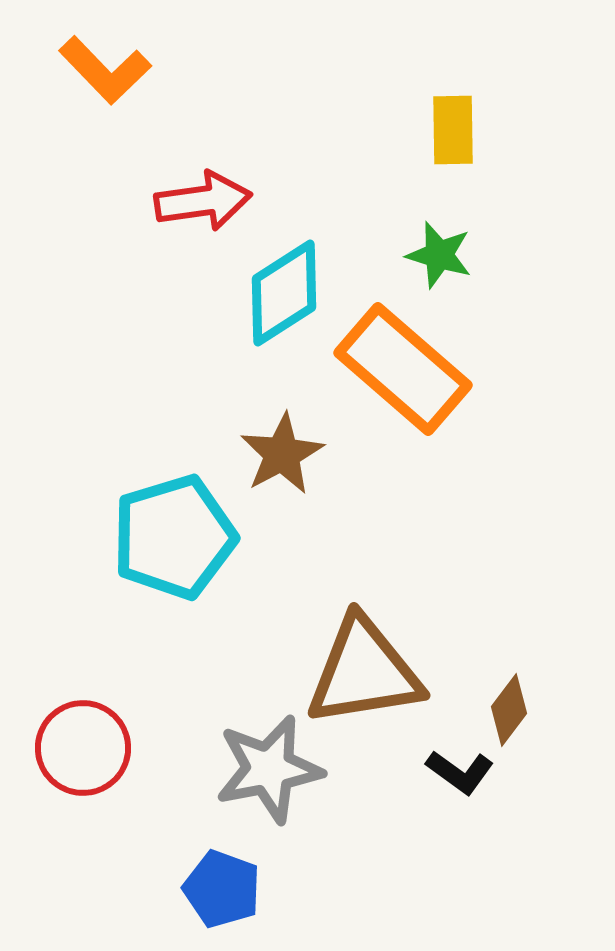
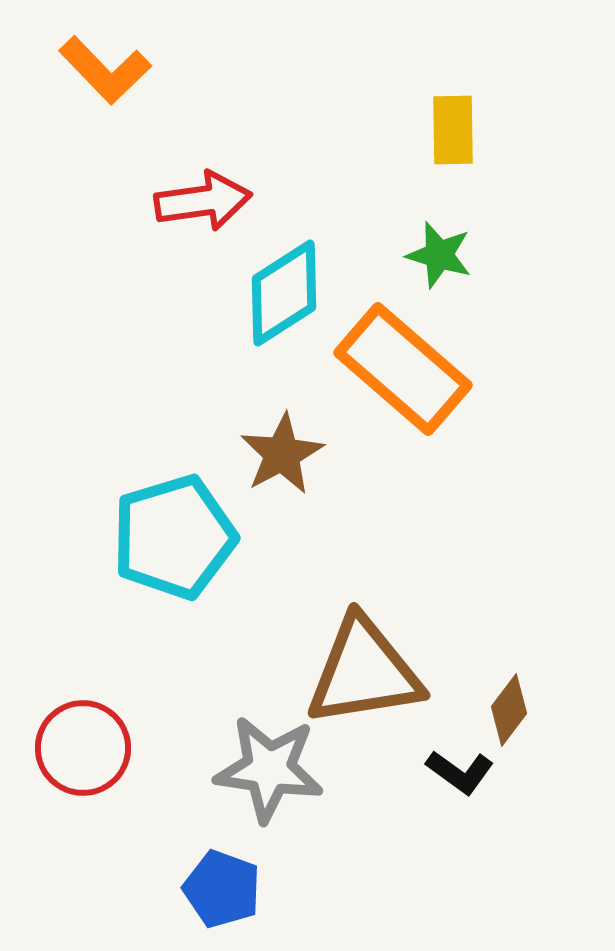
gray star: rotated 19 degrees clockwise
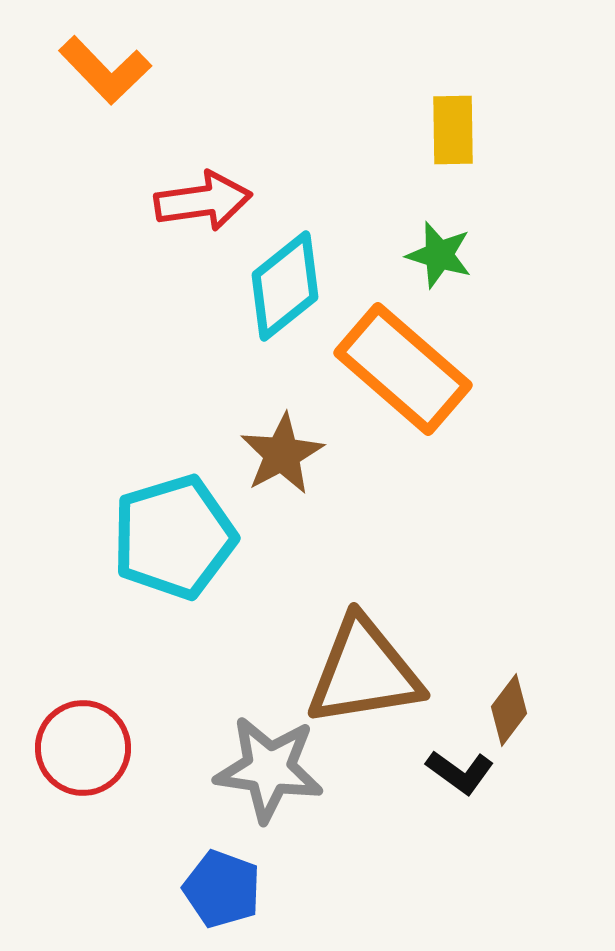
cyan diamond: moved 1 px right, 7 px up; rotated 6 degrees counterclockwise
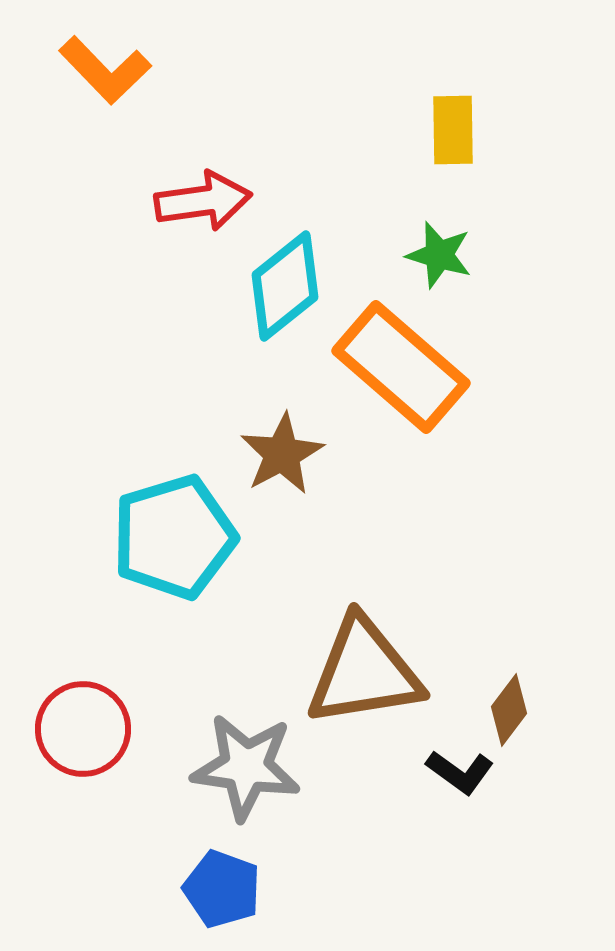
orange rectangle: moved 2 px left, 2 px up
red circle: moved 19 px up
gray star: moved 23 px left, 2 px up
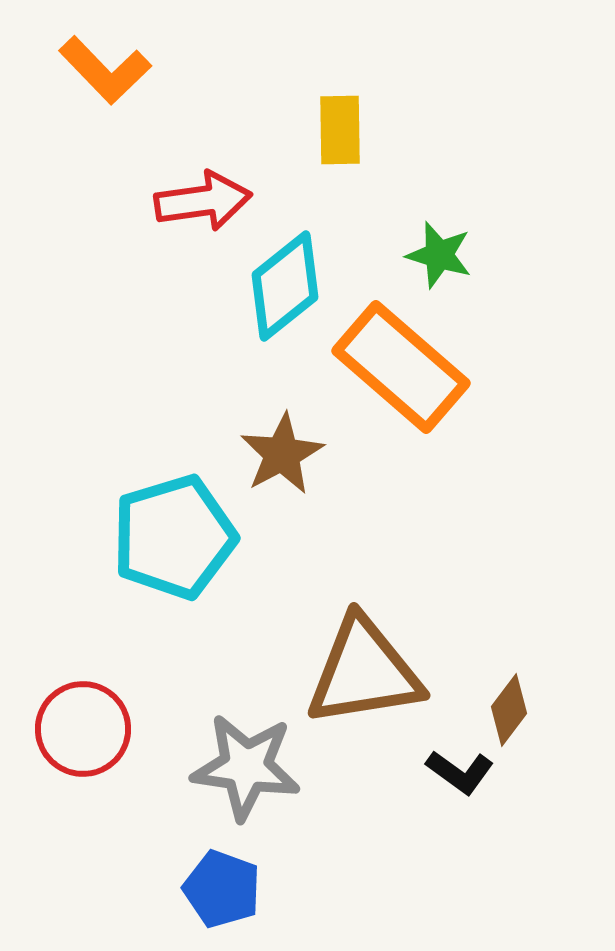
yellow rectangle: moved 113 px left
